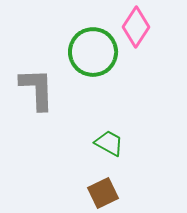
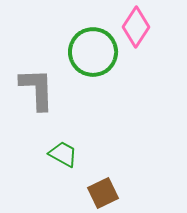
green trapezoid: moved 46 px left, 11 px down
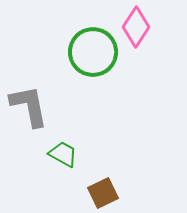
gray L-shape: moved 8 px left, 17 px down; rotated 9 degrees counterclockwise
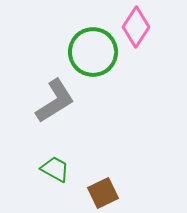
gray L-shape: moved 26 px right, 5 px up; rotated 69 degrees clockwise
green trapezoid: moved 8 px left, 15 px down
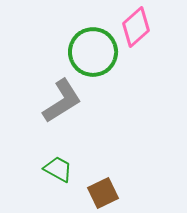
pink diamond: rotated 15 degrees clockwise
gray L-shape: moved 7 px right
green trapezoid: moved 3 px right
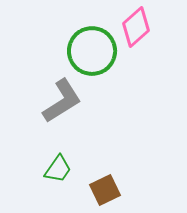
green circle: moved 1 px left, 1 px up
green trapezoid: rotated 96 degrees clockwise
brown square: moved 2 px right, 3 px up
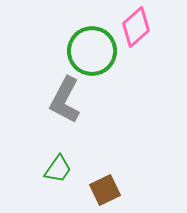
gray L-shape: moved 3 px right, 1 px up; rotated 150 degrees clockwise
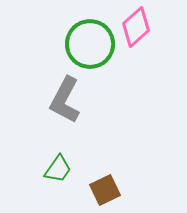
green circle: moved 2 px left, 7 px up
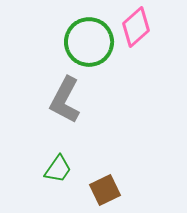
green circle: moved 1 px left, 2 px up
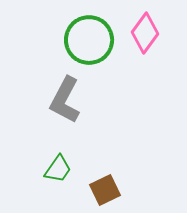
pink diamond: moved 9 px right, 6 px down; rotated 12 degrees counterclockwise
green circle: moved 2 px up
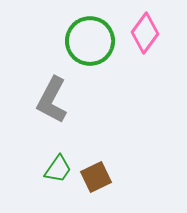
green circle: moved 1 px right, 1 px down
gray L-shape: moved 13 px left
brown square: moved 9 px left, 13 px up
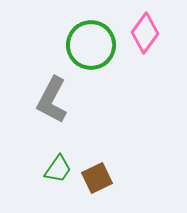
green circle: moved 1 px right, 4 px down
brown square: moved 1 px right, 1 px down
